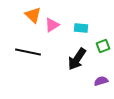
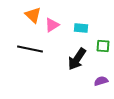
green square: rotated 24 degrees clockwise
black line: moved 2 px right, 3 px up
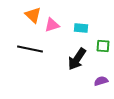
pink triangle: rotated 14 degrees clockwise
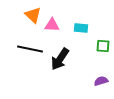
pink triangle: rotated 21 degrees clockwise
black arrow: moved 17 px left
